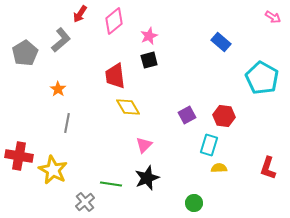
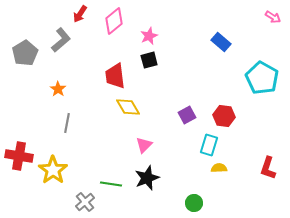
yellow star: rotated 8 degrees clockwise
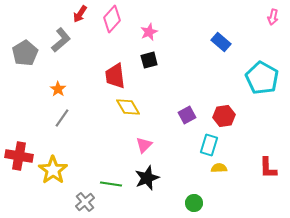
pink arrow: rotated 70 degrees clockwise
pink diamond: moved 2 px left, 2 px up; rotated 8 degrees counterclockwise
pink star: moved 4 px up
red hexagon: rotated 15 degrees counterclockwise
gray line: moved 5 px left, 5 px up; rotated 24 degrees clockwise
red L-shape: rotated 20 degrees counterclockwise
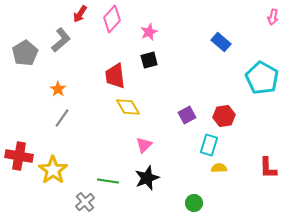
green line: moved 3 px left, 3 px up
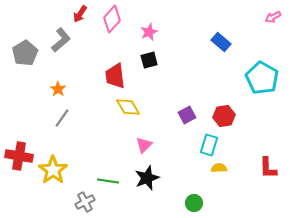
pink arrow: rotated 49 degrees clockwise
gray cross: rotated 12 degrees clockwise
